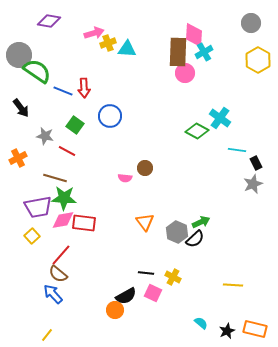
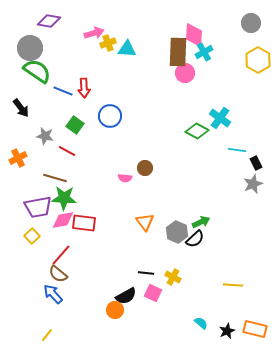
gray circle at (19, 55): moved 11 px right, 7 px up
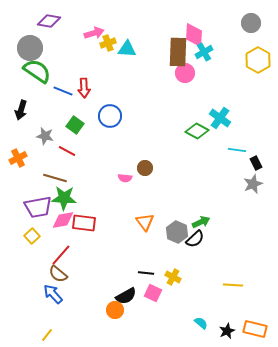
black arrow at (21, 108): moved 2 px down; rotated 54 degrees clockwise
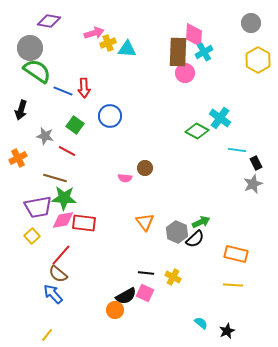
pink square at (153, 293): moved 8 px left
orange rectangle at (255, 329): moved 19 px left, 75 px up
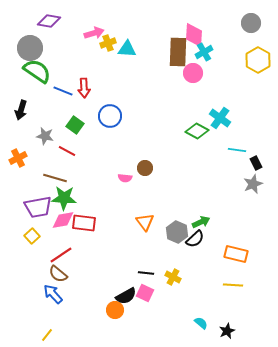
pink circle at (185, 73): moved 8 px right
red line at (61, 255): rotated 15 degrees clockwise
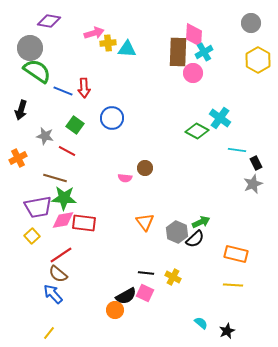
yellow cross at (108, 43): rotated 14 degrees clockwise
blue circle at (110, 116): moved 2 px right, 2 px down
yellow line at (47, 335): moved 2 px right, 2 px up
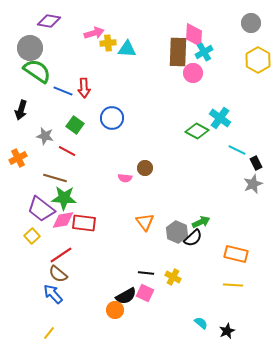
cyan line at (237, 150): rotated 18 degrees clockwise
purple trapezoid at (38, 207): moved 3 px right, 2 px down; rotated 48 degrees clockwise
black semicircle at (195, 239): moved 2 px left, 1 px up
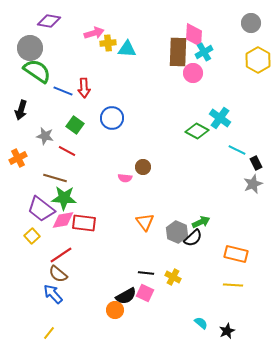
brown circle at (145, 168): moved 2 px left, 1 px up
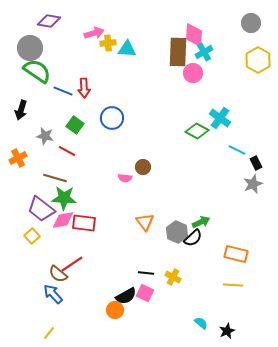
red line at (61, 255): moved 11 px right, 9 px down
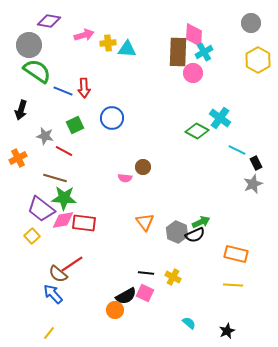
pink arrow at (94, 33): moved 10 px left, 2 px down
gray circle at (30, 48): moved 1 px left, 3 px up
green square at (75, 125): rotated 30 degrees clockwise
red line at (67, 151): moved 3 px left
black semicircle at (193, 238): moved 2 px right, 3 px up; rotated 18 degrees clockwise
cyan semicircle at (201, 323): moved 12 px left
